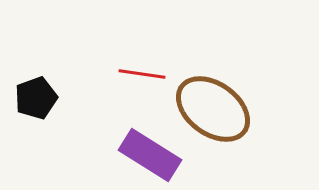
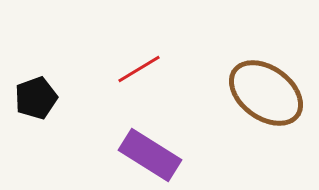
red line: moved 3 px left, 5 px up; rotated 39 degrees counterclockwise
brown ellipse: moved 53 px right, 16 px up
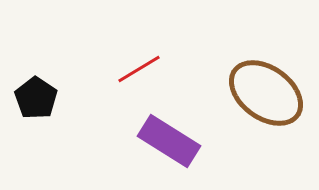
black pentagon: rotated 18 degrees counterclockwise
purple rectangle: moved 19 px right, 14 px up
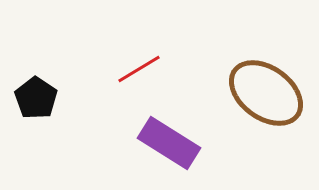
purple rectangle: moved 2 px down
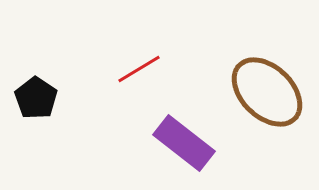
brown ellipse: moved 1 px right, 1 px up; rotated 8 degrees clockwise
purple rectangle: moved 15 px right; rotated 6 degrees clockwise
